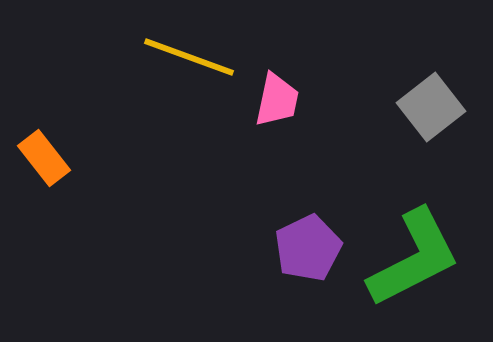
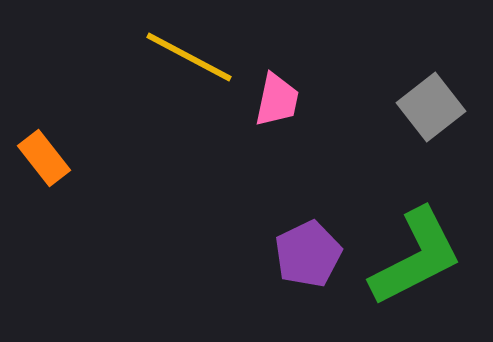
yellow line: rotated 8 degrees clockwise
purple pentagon: moved 6 px down
green L-shape: moved 2 px right, 1 px up
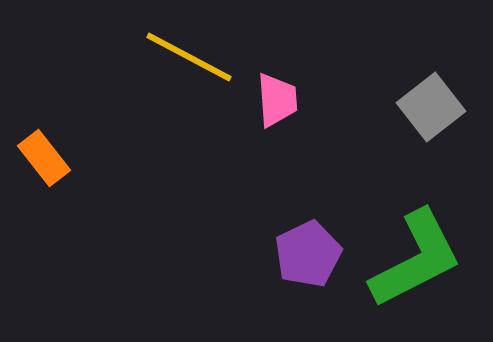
pink trapezoid: rotated 16 degrees counterclockwise
green L-shape: moved 2 px down
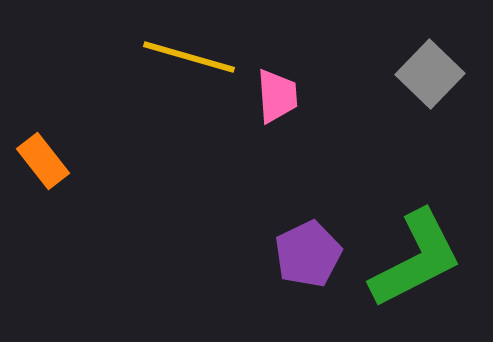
yellow line: rotated 12 degrees counterclockwise
pink trapezoid: moved 4 px up
gray square: moved 1 px left, 33 px up; rotated 8 degrees counterclockwise
orange rectangle: moved 1 px left, 3 px down
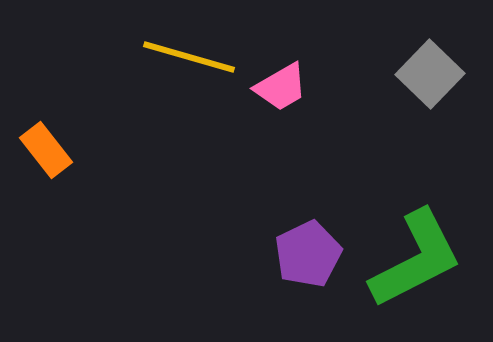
pink trapezoid: moved 4 px right, 9 px up; rotated 64 degrees clockwise
orange rectangle: moved 3 px right, 11 px up
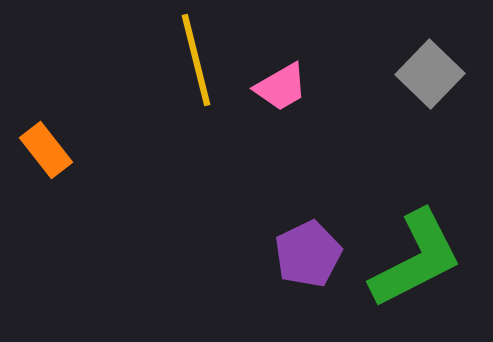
yellow line: moved 7 px right, 3 px down; rotated 60 degrees clockwise
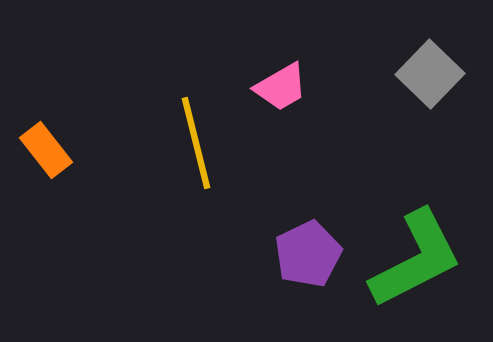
yellow line: moved 83 px down
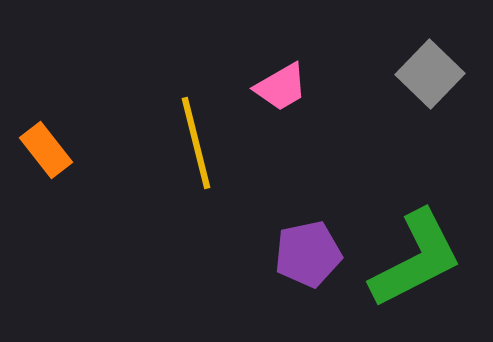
purple pentagon: rotated 14 degrees clockwise
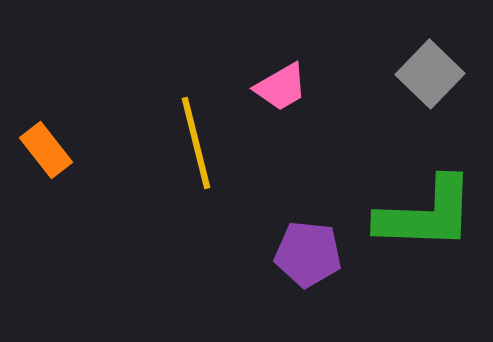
purple pentagon: rotated 18 degrees clockwise
green L-shape: moved 10 px right, 45 px up; rotated 29 degrees clockwise
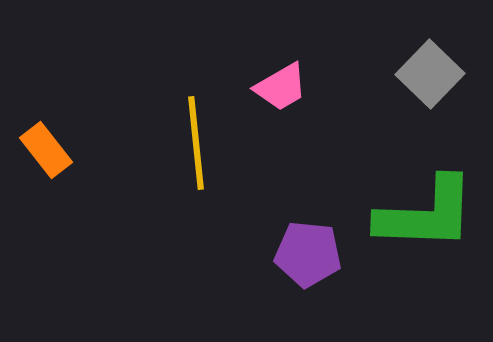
yellow line: rotated 8 degrees clockwise
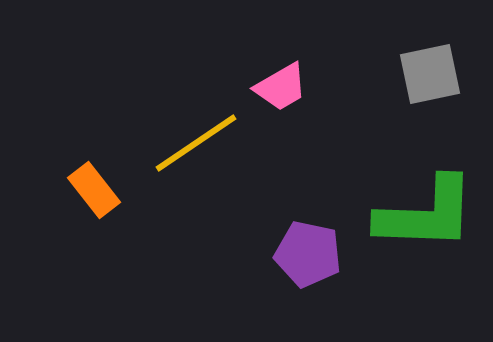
gray square: rotated 34 degrees clockwise
yellow line: rotated 62 degrees clockwise
orange rectangle: moved 48 px right, 40 px down
purple pentagon: rotated 6 degrees clockwise
